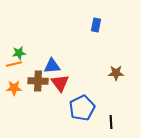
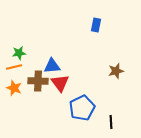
orange line: moved 3 px down
brown star: moved 2 px up; rotated 14 degrees counterclockwise
orange star: rotated 21 degrees clockwise
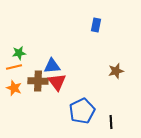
red triangle: moved 3 px left, 1 px up
blue pentagon: moved 3 px down
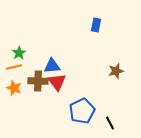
green star: rotated 24 degrees counterclockwise
black line: moved 1 px left, 1 px down; rotated 24 degrees counterclockwise
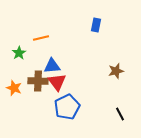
orange line: moved 27 px right, 29 px up
blue pentagon: moved 15 px left, 4 px up
black line: moved 10 px right, 9 px up
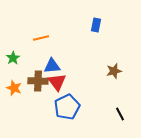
green star: moved 6 px left, 5 px down
brown star: moved 2 px left
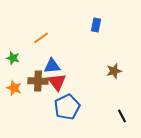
orange line: rotated 21 degrees counterclockwise
green star: rotated 24 degrees counterclockwise
black line: moved 2 px right, 2 px down
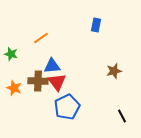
green star: moved 2 px left, 4 px up
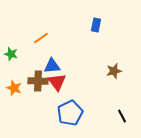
blue pentagon: moved 3 px right, 6 px down
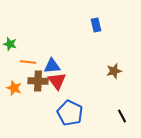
blue rectangle: rotated 24 degrees counterclockwise
orange line: moved 13 px left, 24 px down; rotated 42 degrees clockwise
green star: moved 1 px left, 10 px up
red triangle: moved 1 px up
blue pentagon: rotated 20 degrees counterclockwise
